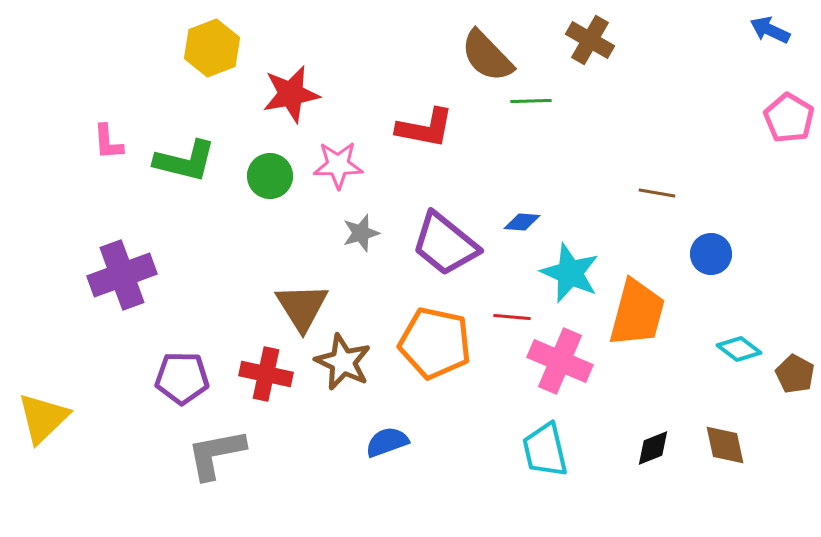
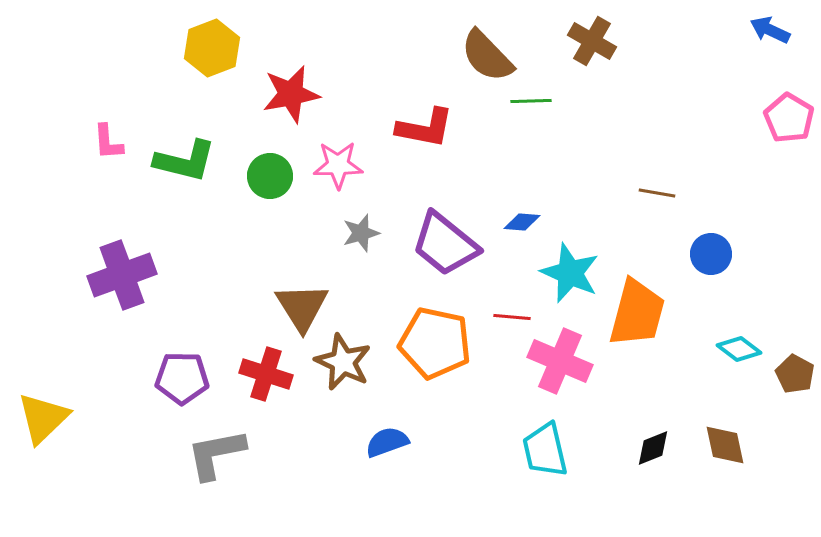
brown cross: moved 2 px right, 1 px down
red cross: rotated 6 degrees clockwise
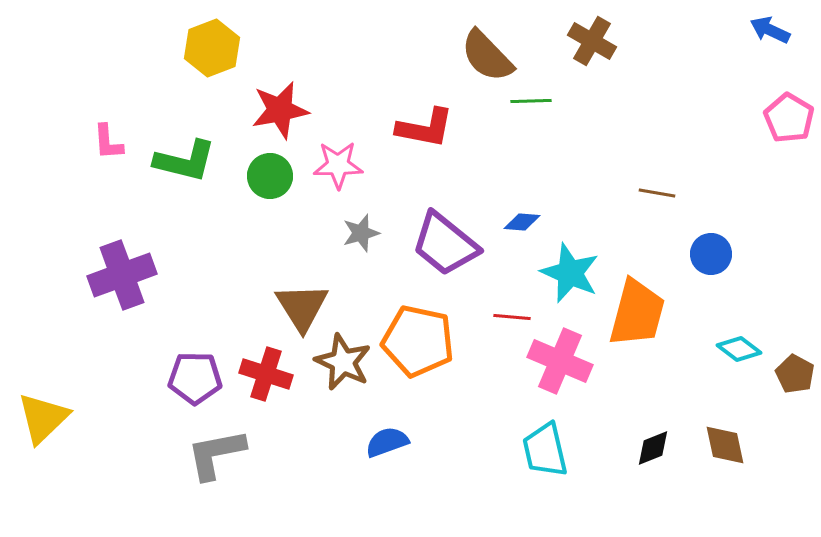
red star: moved 11 px left, 16 px down
orange pentagon: moved 17 px left, 2 px up
purple pentagon: moved 13 px right
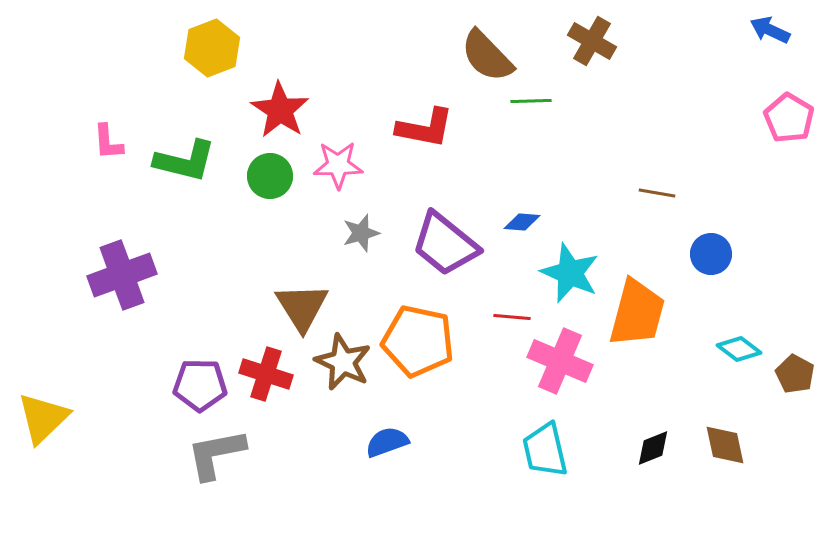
red star: rotated 28 degrees counterclockwise
purple pentagon: moved 5 px right, 7 px down
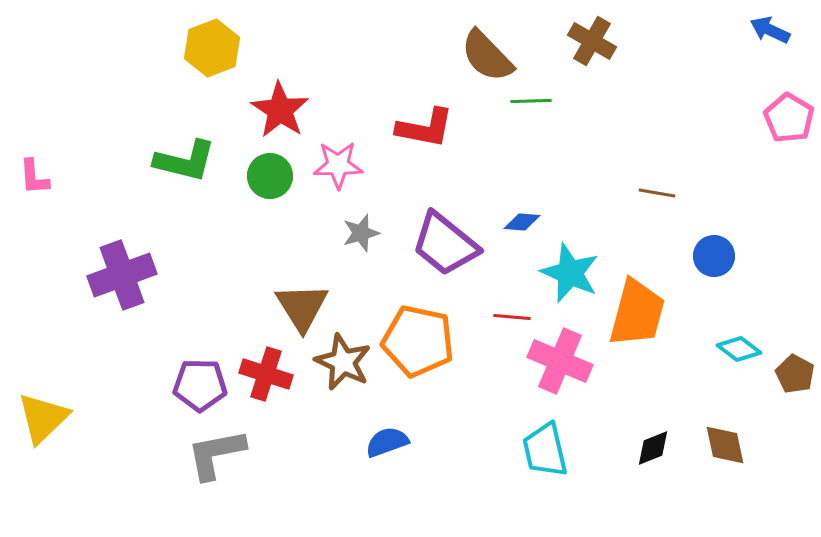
pink L-shape: moved 74 px left, 35 px down
blue circle: moved 3 px right, 2 px down
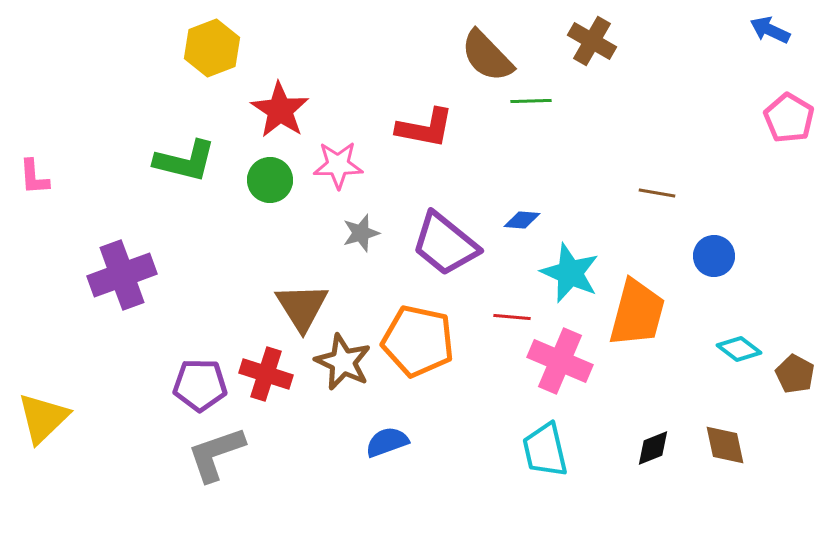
green circle: moved 4 px down
blue diamond: moved 2 px up
gray L-shape: rotated 8 degrees counterclockwise
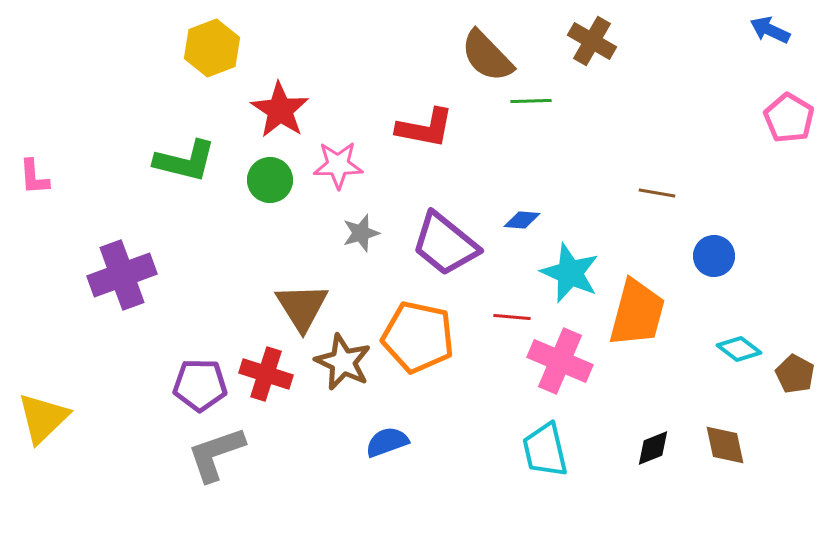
orange pentagon: moved 4 px up
